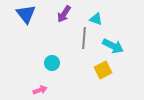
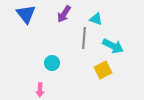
pink arrow: rotated 112 degrees clockwise
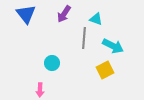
yellow square: moved 2 px right
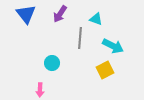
purple arrow: moved 4 px left
gray line: moved 4 px left
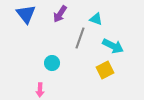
gray line: rotated 15 degrees clockwise
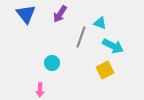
cyan triangle: moved 4 px right, 4 px down
gray line: moved 1 px right, 1 px up
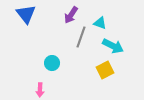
purple arrow: moved 11 px right, 1 px down
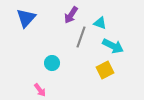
blue triangle: moved 4 px down; rotated 20 degrees clockwise
pink arrow: rotated 40 degrees counterclockwise
